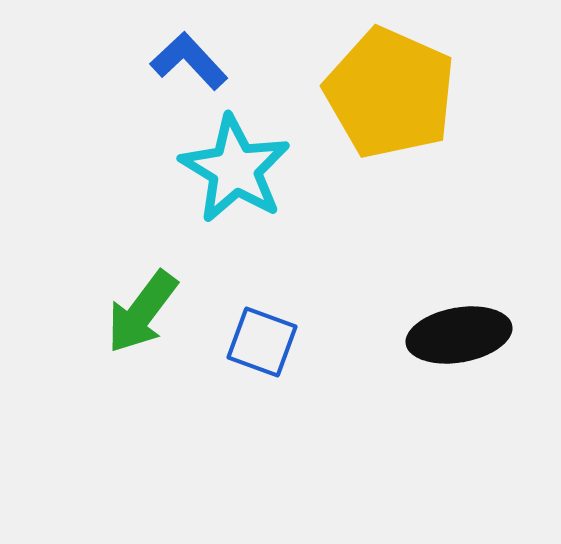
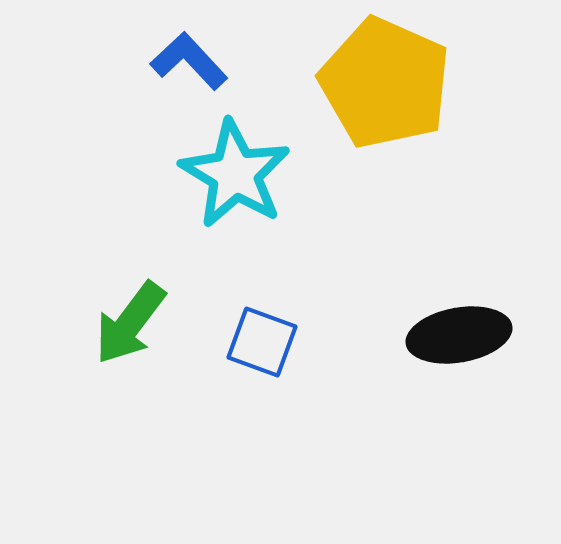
yellow pentagon: moved 5 px left, 10 px up
cyan star: moved 5 px down
green arrow: moved 12 px left, 11 px down
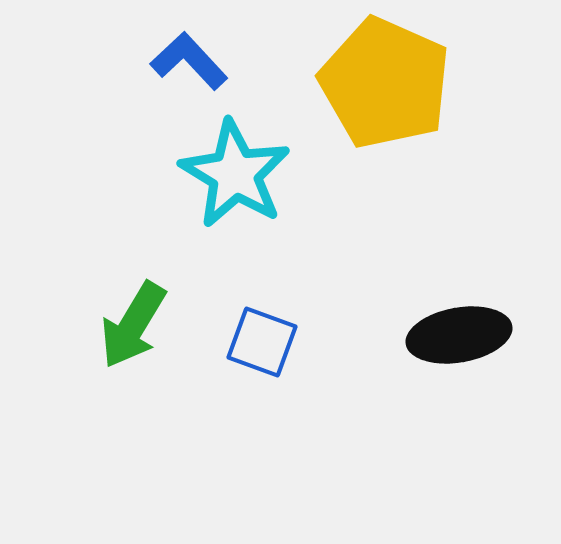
green arrow: moved 3 px right, 2 px down; rotated 6 degrees counterclockwise
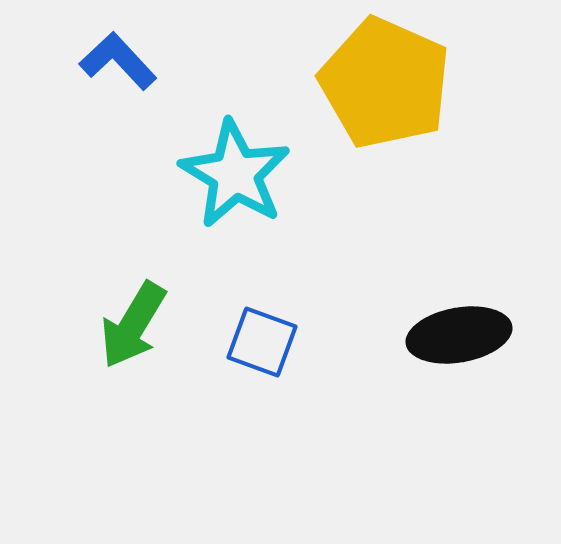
blue L-shape: moved 71 px left
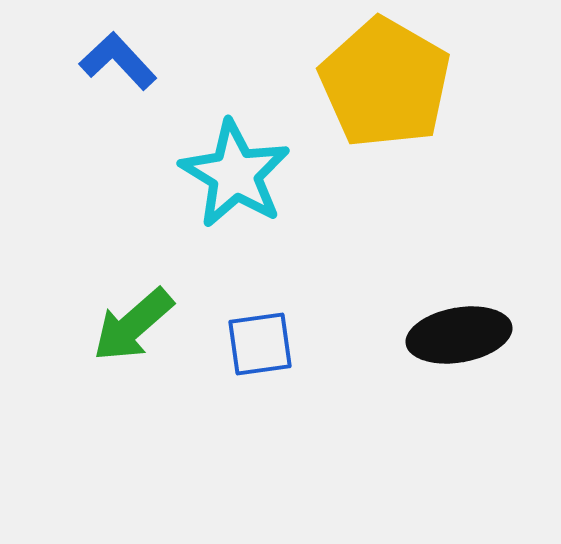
yellow pentagon: rotated 6 degrees clockwise
green arrow: rotated 18 degrees clockwise
blue square: moved 2 px left, 2 px down; rotated 28 degrees counterclockwise
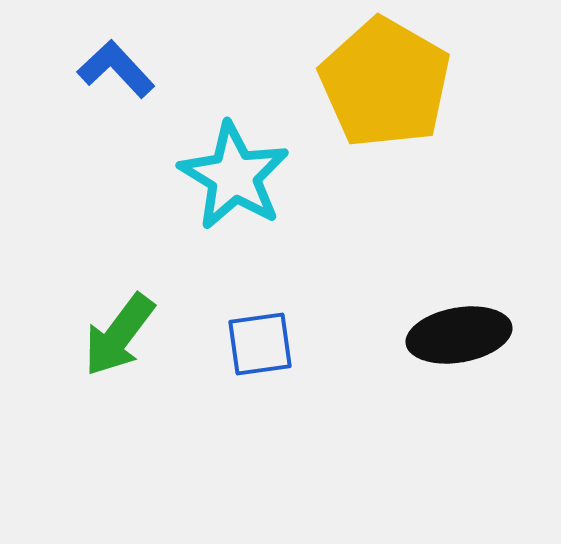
blue L-shape: moved 2 px left, 8 px down
cyan star: moved 1 px left, 2 px down
green arrow: moved 14 px left, 10 px down; rotated 12 degrees counterclockwise
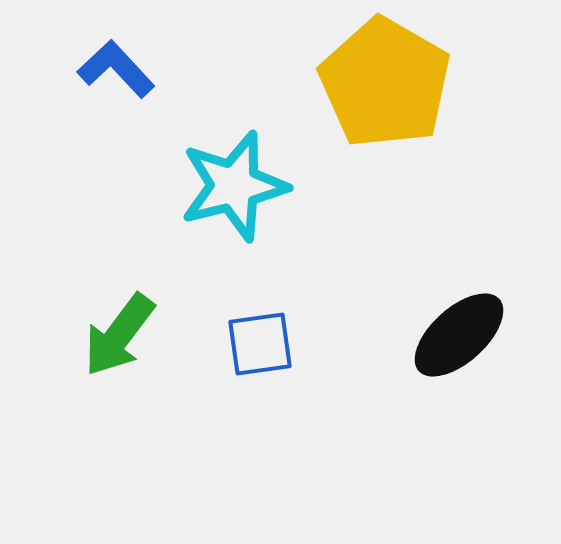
cyan star: moved 10 px down; rotated 27 degrees clockwise
black ellipse: rotated 32 degrees counterclockwise
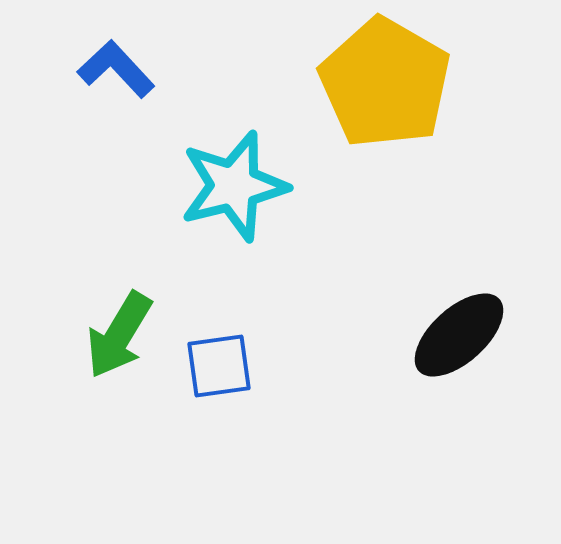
green arrow: rotated 6 degrees counterclockwise
blue square: moved 41 px left, 22 px down
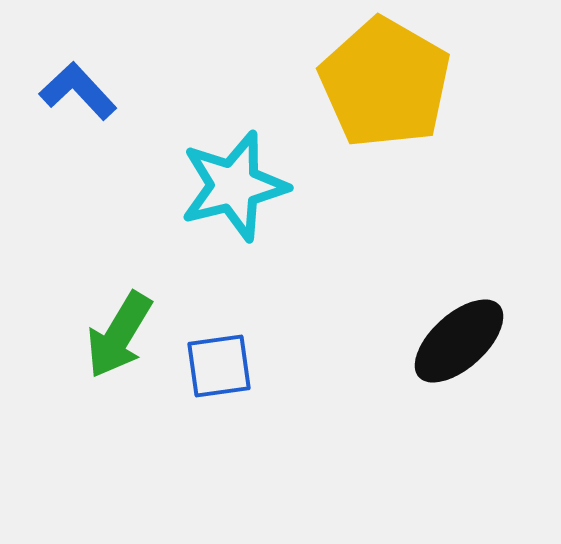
blue L-shape: moved 38 px left, 22 px down
black ellipse: moved 6 px down
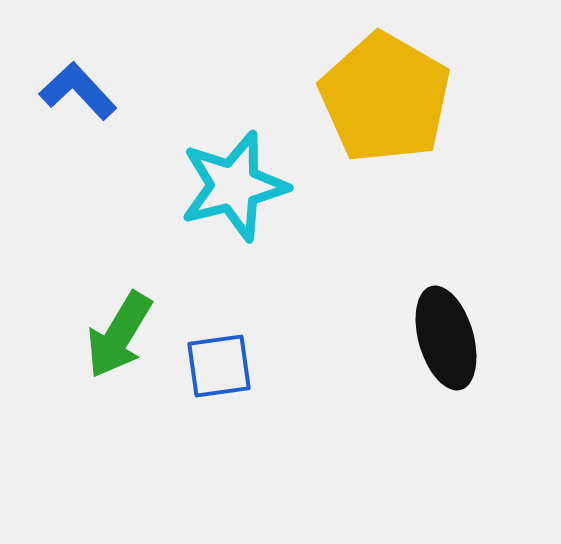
yellow pentagon: moved 15 px down
black ellipse: moved 13 px left, 3 px up; rotated 64 degrees counterclockwise
